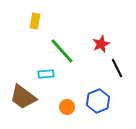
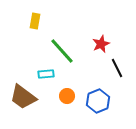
orange circle: moved 11 px up
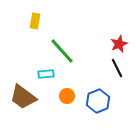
red star: moved 18 px right
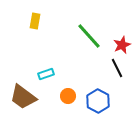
red star: moved 3 px right, 1 px down
green line: moved 27 px right, 15 px up
cyan rectangle: rotated 14 degrees counterclockwise
orange circle: moved 1 px right
blue hexagon: rotated 10 degrees counterclockwise
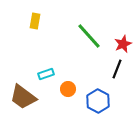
red star: moved 1 px right, 1 px up
black line: moved 1 px down; rotated 48 degrees clockwise
orange circle: moved 7 px up
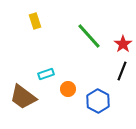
yellow rectangle: rotated 28 degrees counterclockwise
red star: rotated 12 degrees counterclockwise
black line: moved 5 px right, 2 px down
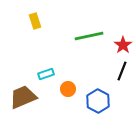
green line: rotated 60 degrees counterclockwise
red star: moved 1 px down
brown trapezoid: rotated 120 degrees clockwise
